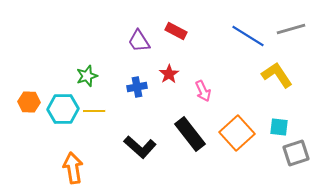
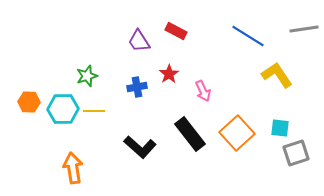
gray line: moved 13 px right; rotated 8 degrees clockwise
cyan square: moved 1 px right, 1 px down
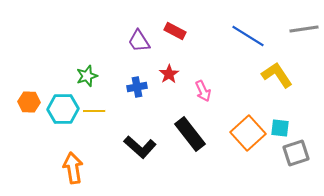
red rectangle: moved 1 px left
orange square: moved 11 px right
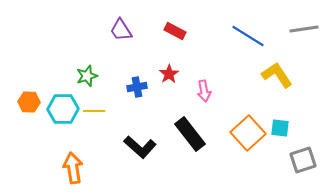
purple trapezoid: moved 18 px left, 11 px up
pink arrow: moved 1 px right; rotated 15 degrees clockwise
gray square: moved 7 px right, 7 px down
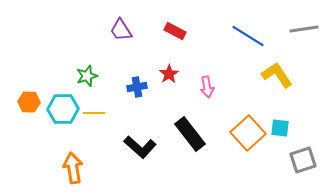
pink arrow: moved 3 px right, 4 px up
yellow line: moved 2 px down
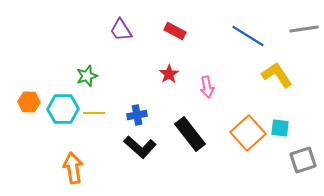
blue cross: moved 28 px down
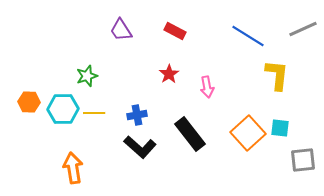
gray line: moved 1 px left; rotated 16 degrees counterclockwise
yellow L-shape: rotated 40 degrees clockwise
gray square: rotated 12 degrees clockwise
